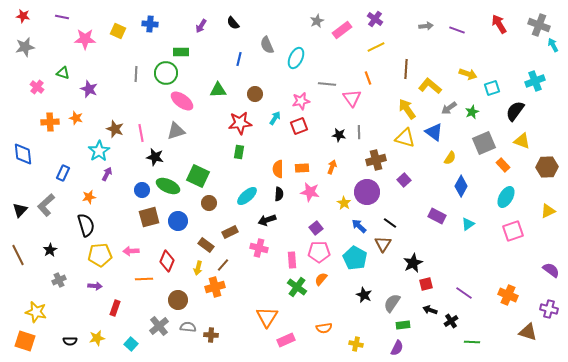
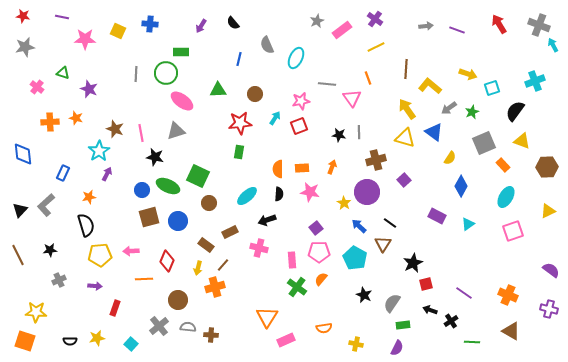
black star at (50, 250): rotated 24 degrees clockwise
yellow star at (36, 312): rotated 10 degrees counterclockwise
brown triangle at (528, 332): moved 17 px left, 1 px up; rotated 12 degrees clockwise
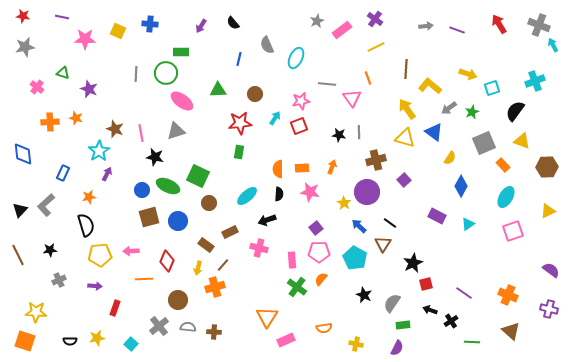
brown triangle at (511, 331): rotated 12 degrees clockwise
brown cross at (211, 335): moved 3 px right, 3 px up
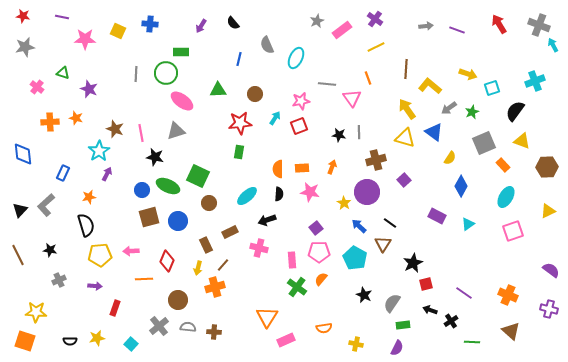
brown rectangle at (206, 245): rotated 28 degrees clockwise
black star at (50, 250): rotated 16 degrees clockwise
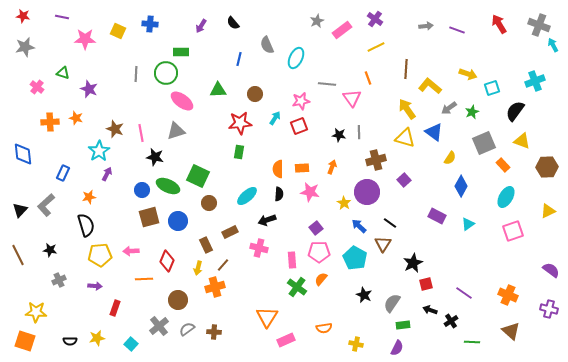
gray semicircle at (188, 327): moved 1 px left, 2 px down; rotated 42 degrees counterclockwise
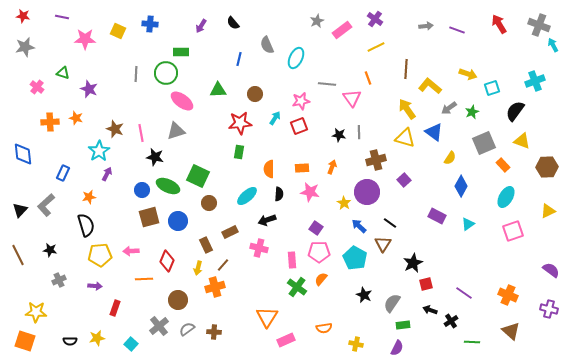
orange semicircle at (278, 169): moved 9 px left
purple square at (316, 228): rotated 16 degrees counterclockwise
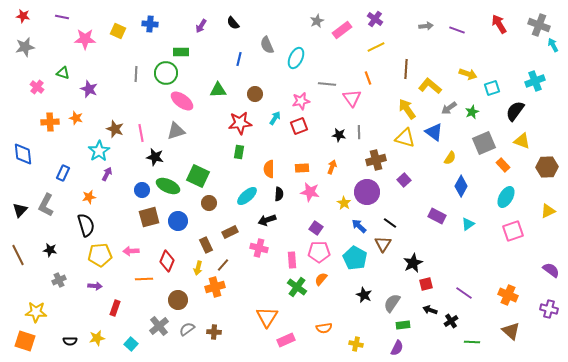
gray L-shape at (46, 205): rotated 20 degrees counterclockwise
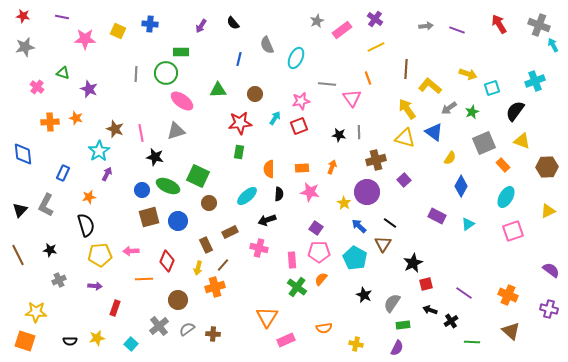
brown cross at (214, 332): moved 1 px left, 2 px down
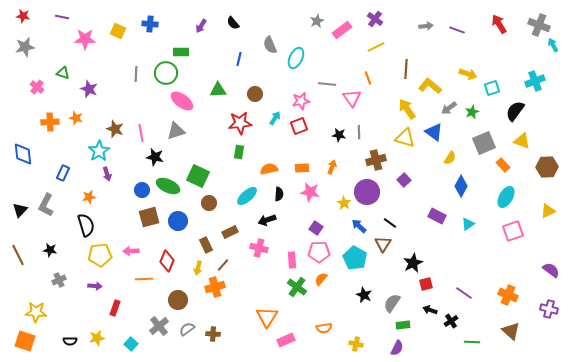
gray semicircle at (267, 45): moved 3 px right
orange semicircle at (269, 169): rotated 78 degrees clockwise
purple arrow at (107, 174): rotated 136 degrees clockwise
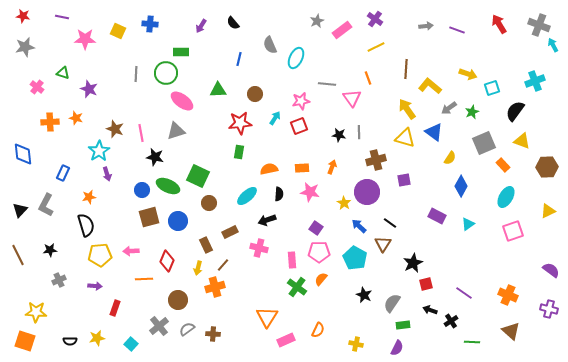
purple square at (404, 180): rotated 32 degrees clockwise
black star at (50, 250): rotated 16 degrees counterclockwise
orange semicircle at (324, 328): moved 6 px left, 2 px down; rotated 56 degrees counterclockwise
